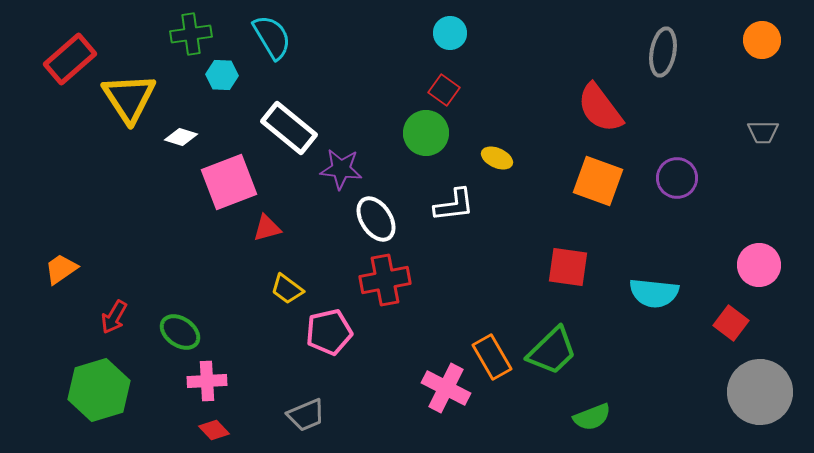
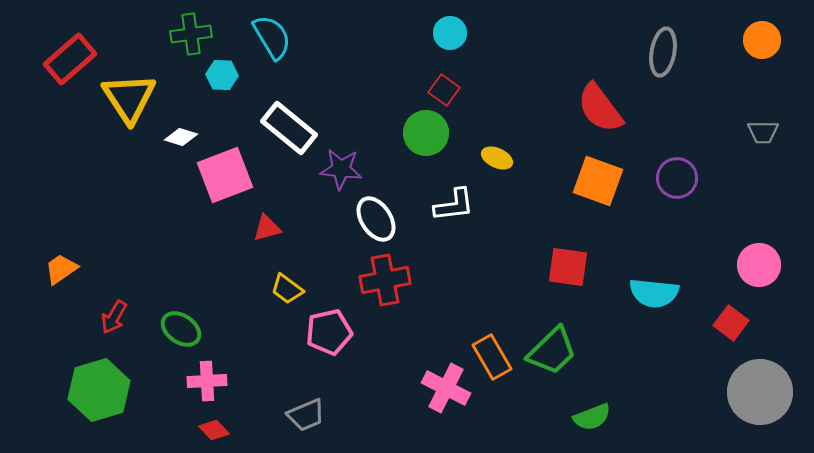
pink square at (229, 182): moved 4 px left, 7 px up
green ellipse at (180, 332): moved 1 px right, 3 px up
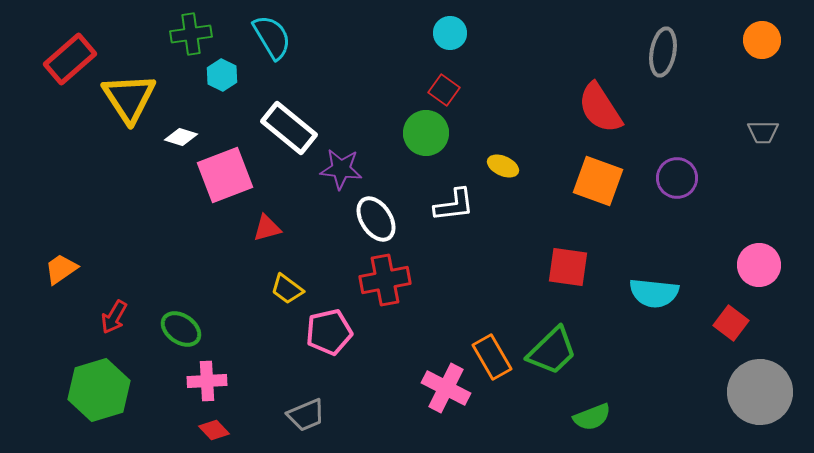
cyan hexagon at (222, 75): rotated 24 degrees clockwise
red semicircle at (600, 108): rotated 4 degrees clockwise
yellow ellipse at (497, 158): moved 6 px right, 8 px down
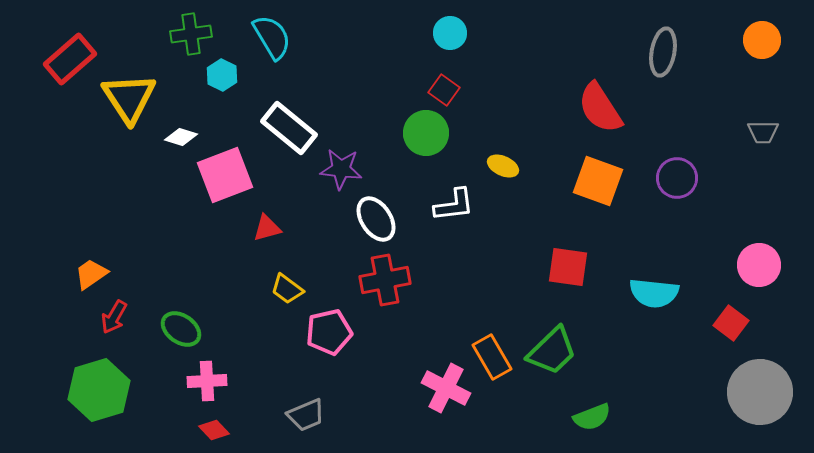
orange trapezoid at (61, 269): moved 30 px right, 5 px down
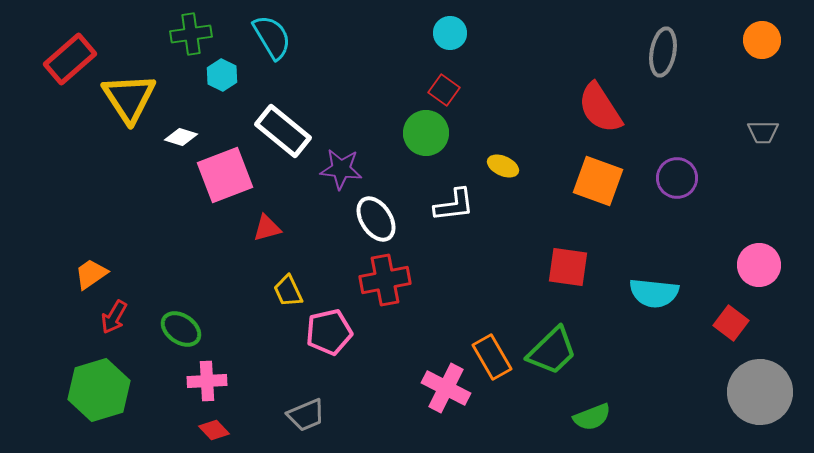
white rectangle at (289, 128): moved 6 px left, 3 px down
yellow trapezoid at (287, 289): moved 1 px right, 2 px down; rotated 28 degrees clockwise
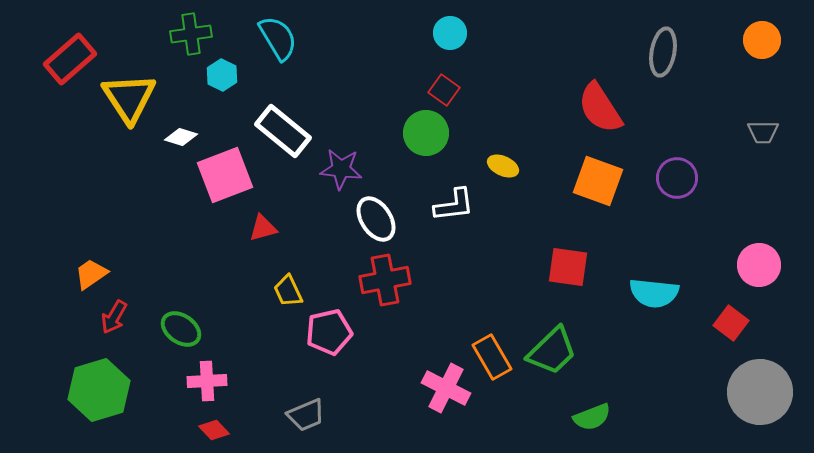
cyan semicircle at (272, 37): moved 6 px right, 1 px down
red triangle at (267, 228): moved 4 px left
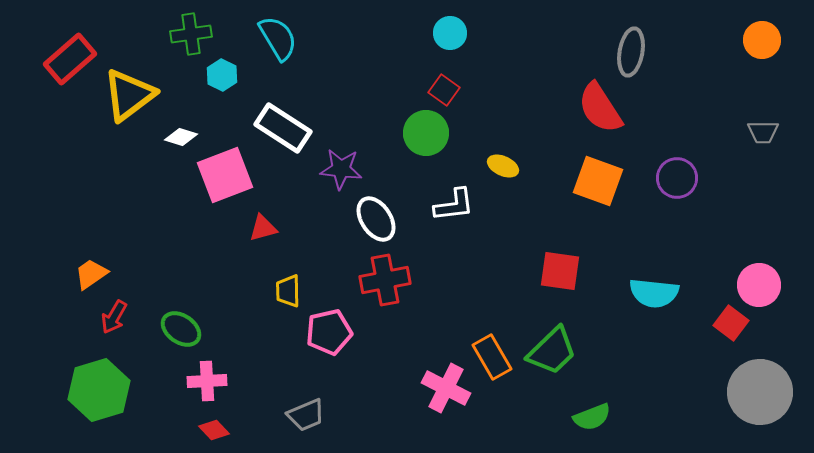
gray ellipse at (663, 52): moved 32 px left
yellow triangle at (129, 98): moved 3 px up; rotated 26 degrees clockwise
white rectangle at (283, 131): moved 3 px up; rotated 6 degrees counterclockwise
pink circle at (759, 265): moved 20 px down
red square at (568, 267): moved 8 px left, 4 px down
yellow trapezoid at (288, 291): rotated 24 degrees clockwise
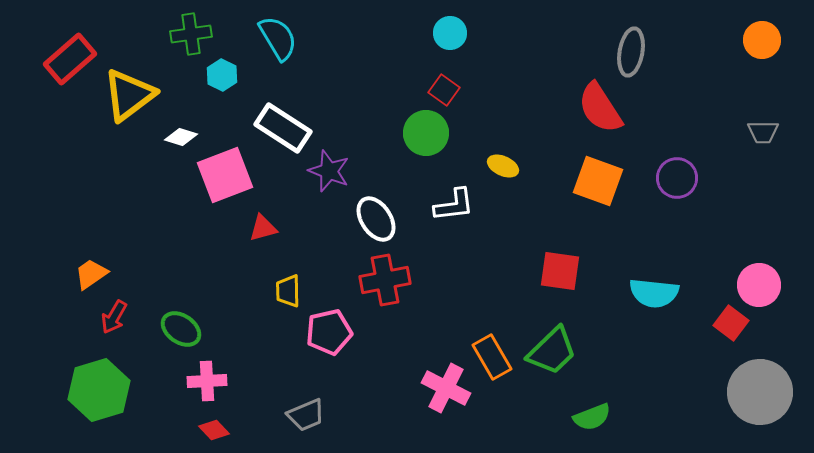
purple star at (341, 169): moved 12 px left, 2 px down; rotated 15 degrees clockwise
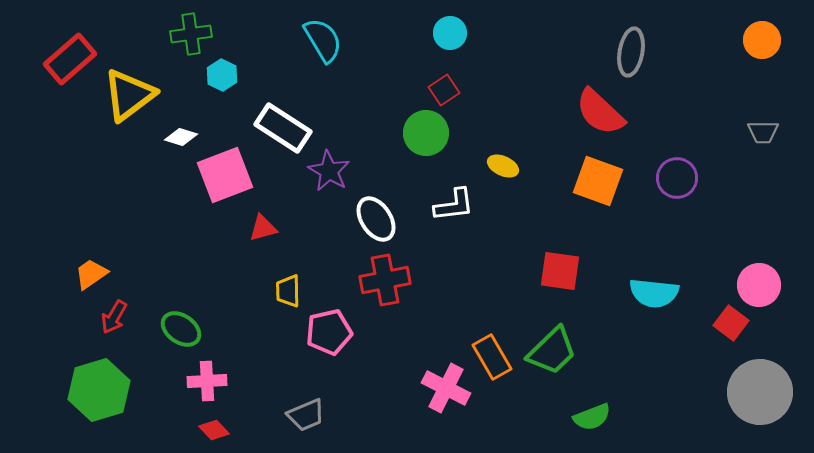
cyan semicircle at (278, 38): moved 45 px right, 2 px down
red square at (444, 90): rotated 20 degrees clockwise
red semicircle at (600, 108): moved 4 px down; rotated 14 degrees counterclockwise
purple star at (329, 171): rotated 9 degrees clockwise
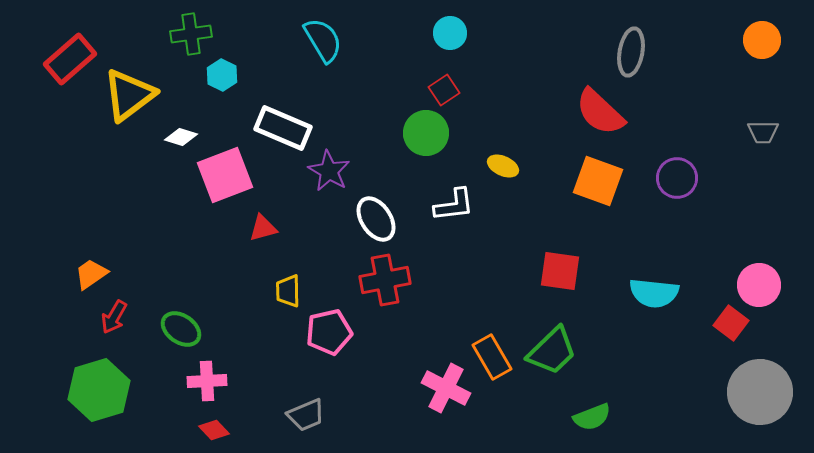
white rectangle at (283, 128): rotated 10 degrees counterclockwise
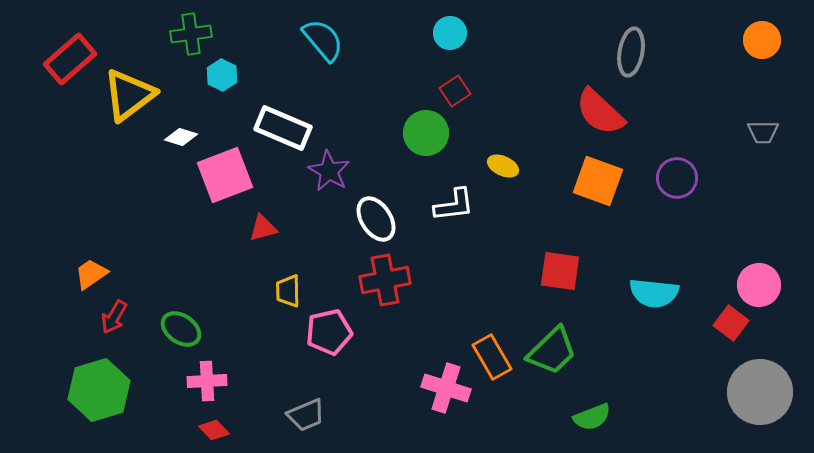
cyan semicircle at (323, 40): rotated 9 degrees counterclockwise
red square at (444, 90): moved 11 px right, 1 px down
pink cross at (446, 388): rotated 9 degrees counterclockwise
